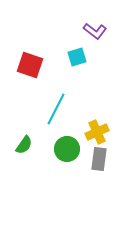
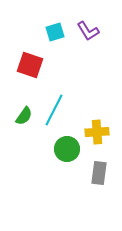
purple L-shape: moved 7 px left; rotated 20 degrees clockwise
cyan square: moved 22 px left, 25 px up
cyan line: moved 2 px left, 1 px down
yellow cross: rotated 20 degrees clockwise
green semicircle: moved 29 px up
gray rectangle: moved 14 px down
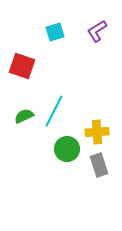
purple L-shape: moved 9 px right; rotated 90 degrees clockwise
red square: moved 8 px left, 1 px down
cyan line: moved 1 px down
green semicircle: rotated 150 degrees counterclockwise
gray rectangle: moved 8 px up; rotated 25 degrees counterclockwise
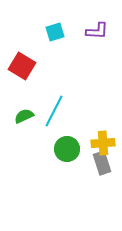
purple L-shape: rotated 145 degrees counterclockwise
red square: rotated 12 degrees clockwise
yellow cross: moved 6 px right, 11 px down
gray rectangle: moved 3 px right, 2 px up
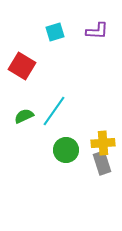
cyan line: rotated 8 degrees clockwise
green circle: moved 1 px left, 1 px down
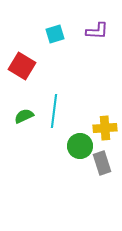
cyan square: moved 2 px down
cyan line: rotated 28 degrees counterclockwise
yellow cross: moved 2 px right, 15 px up
green circle: moved 14 px right, 4 px up
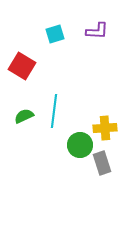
green circle: moved 1 px up
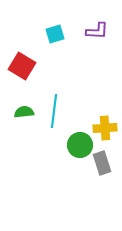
green semicircle: moved 4 px up; rotated 18 degrees clockwise
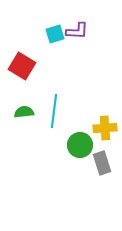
purple L-shape: moved 20 px left
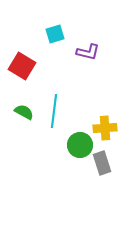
purple L-shape: moved 11 px right, 21 px down; rotated 10 degrees clockwise
green semicircle: rotated 36 degrees clockwise
